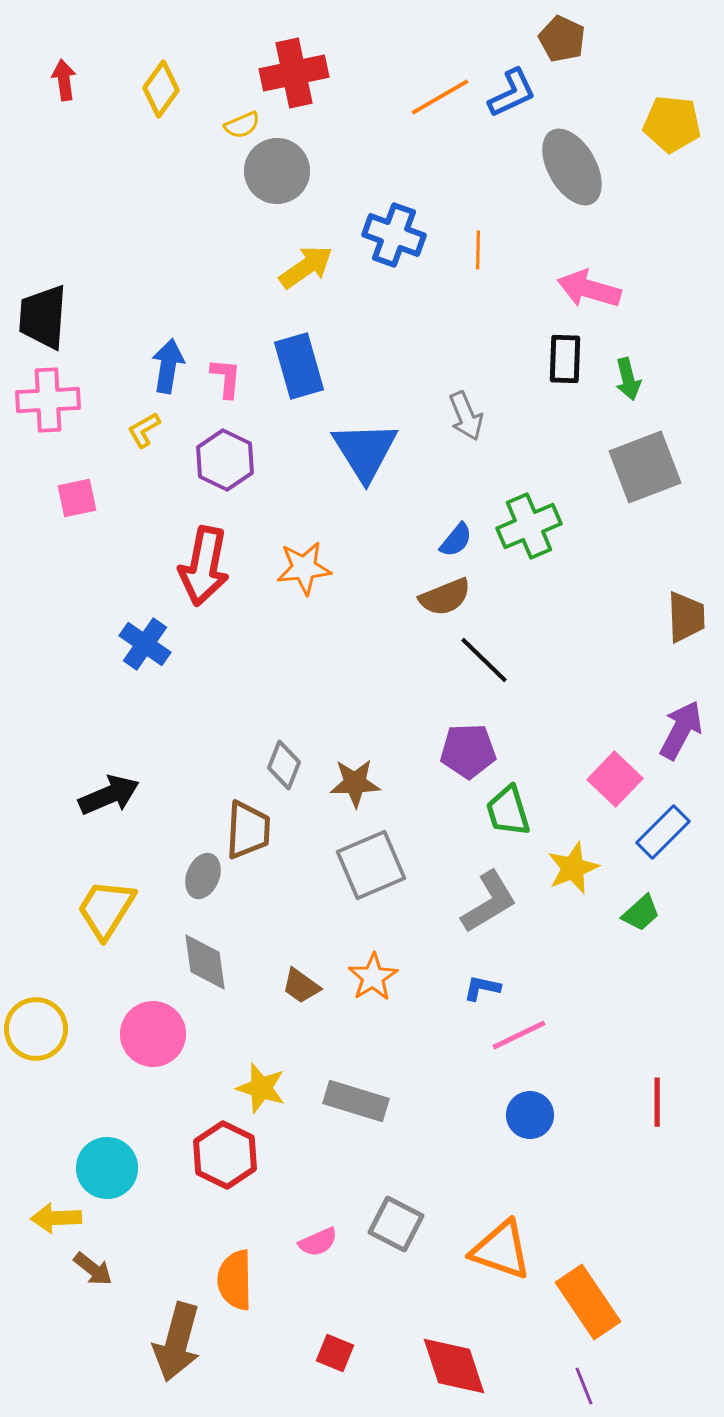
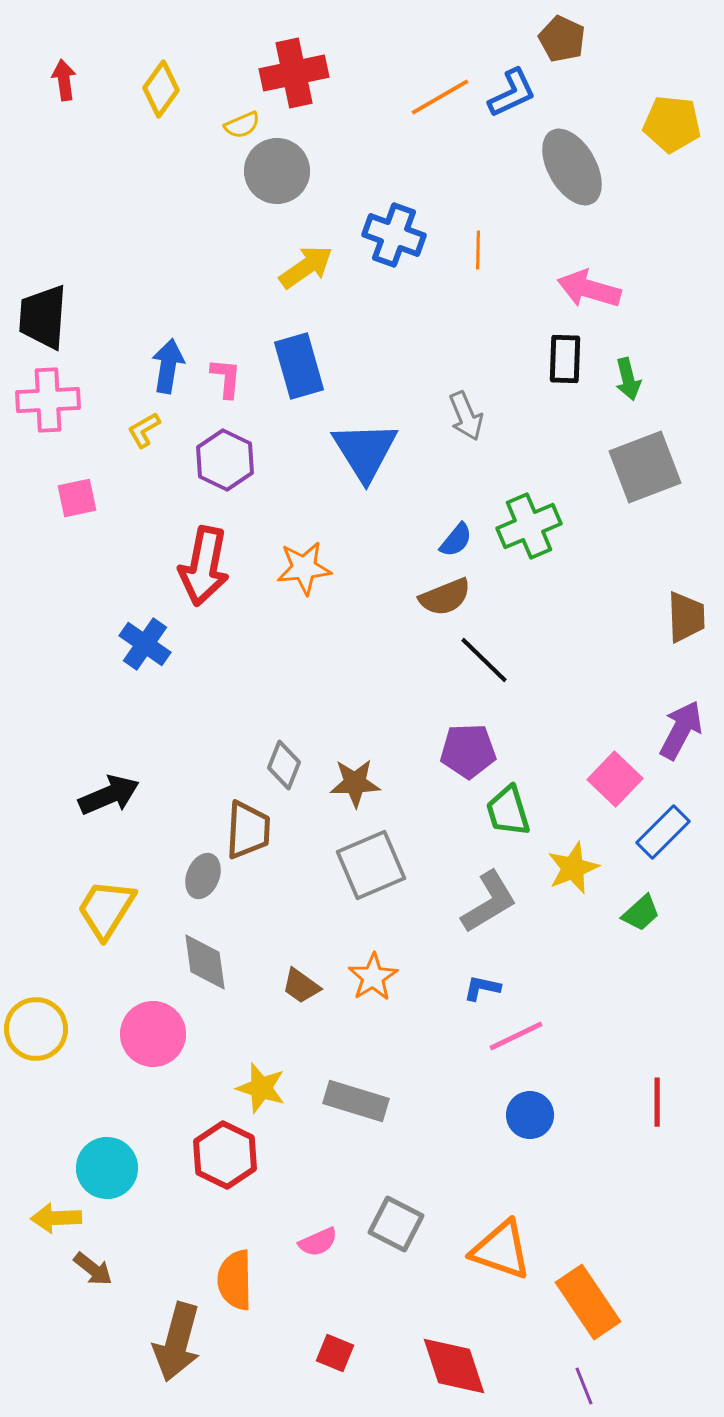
pink line at (519, 1035): moved 3 px left, 1 px down
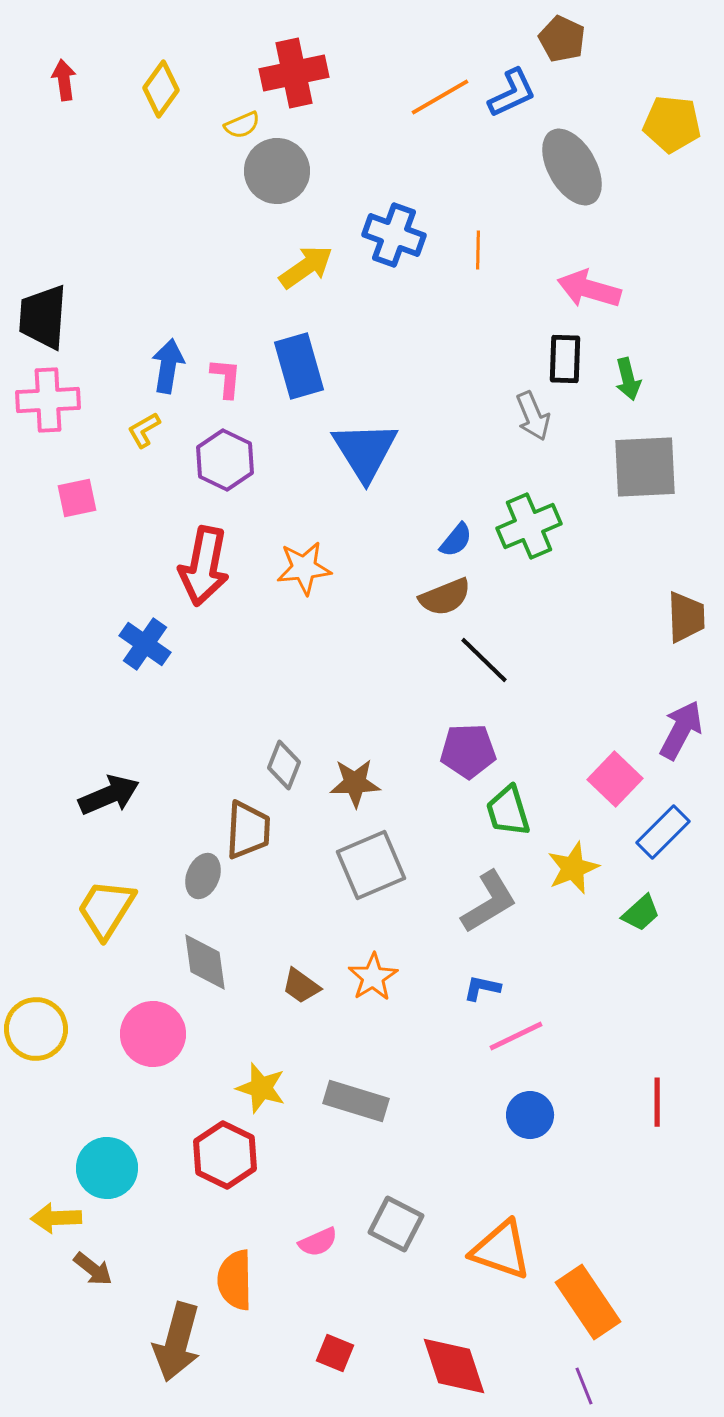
gray arrow at (466, 416): moved 67 px right
gray square at (645, 467): rotated 18 degrees clockwise
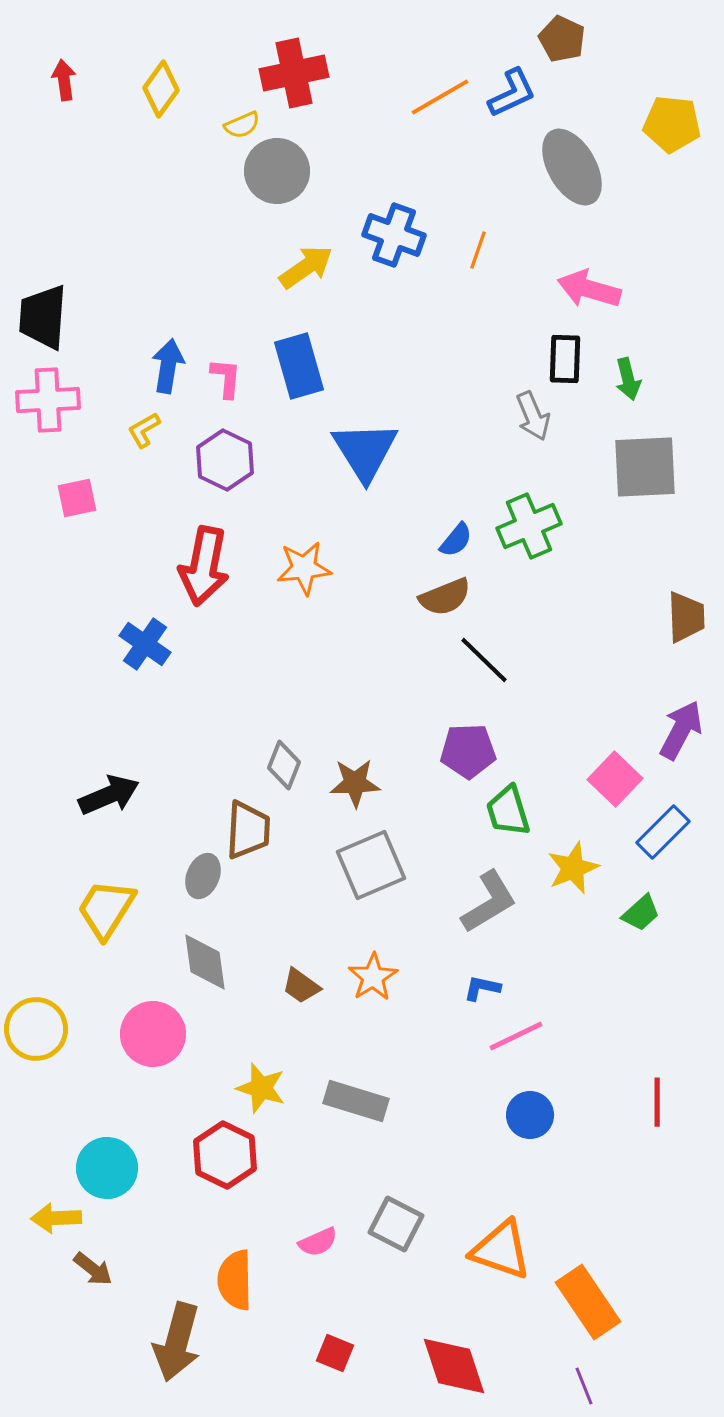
orange line at (478, 250): rotated 18 degrees clockwise
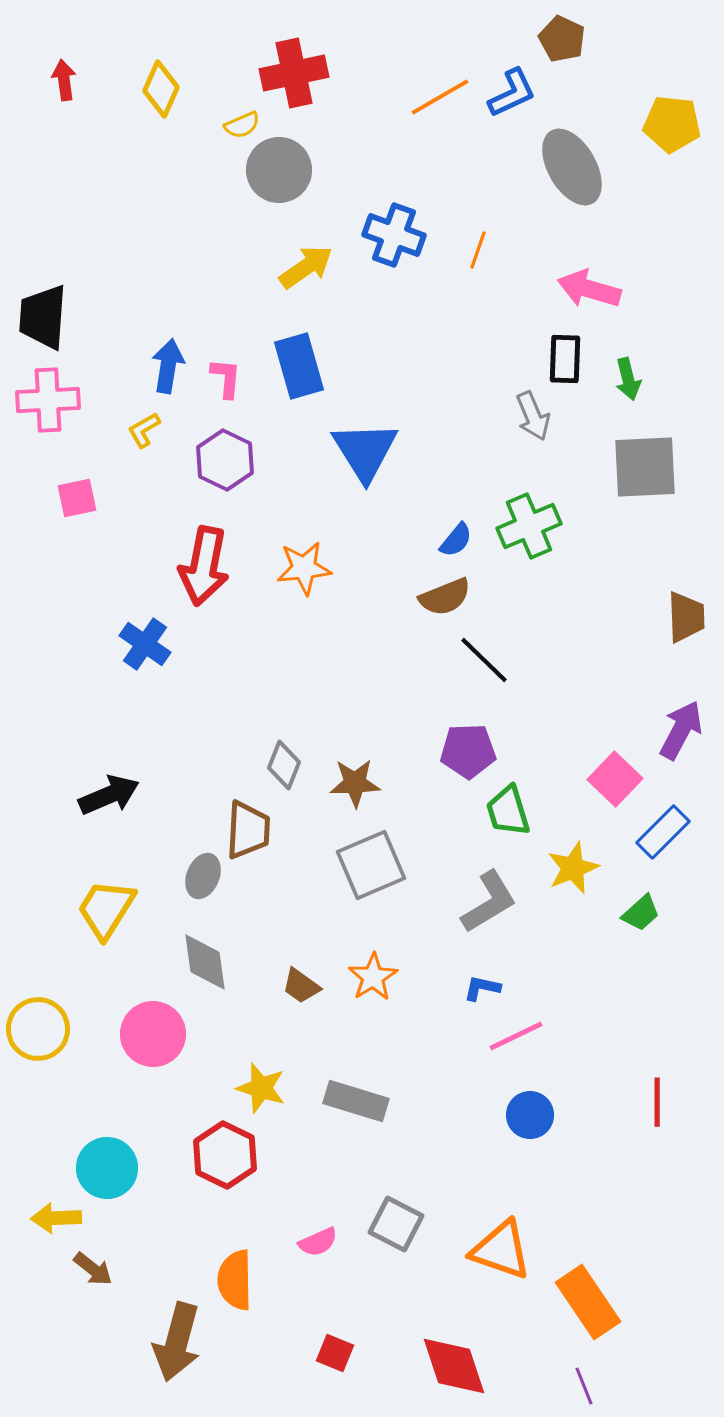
yellow diamond at (161, 89): rotated 12 degrees counterclockwise
gray circle at (277, 171): moved 2 px right, 1 px up
yellow circle at (36, 1029): moved 2 px right
